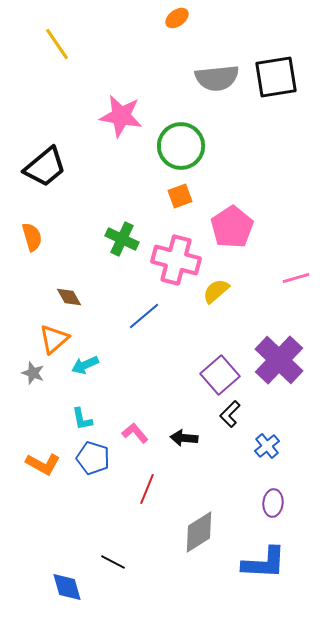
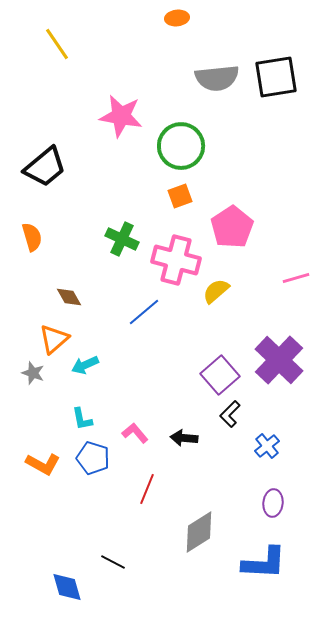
orange ellipse: rotated 30 degrees clockwise
blue line: moved 4 px up
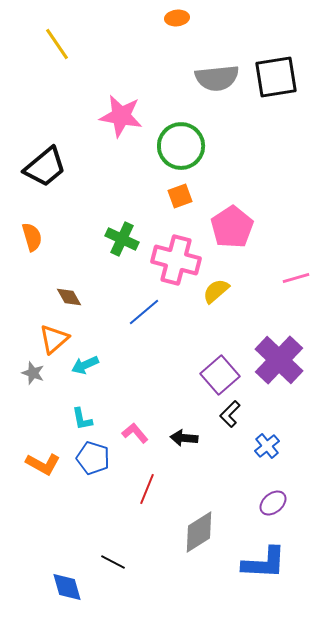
purple ellipse: rotated 44 degrees clockwise
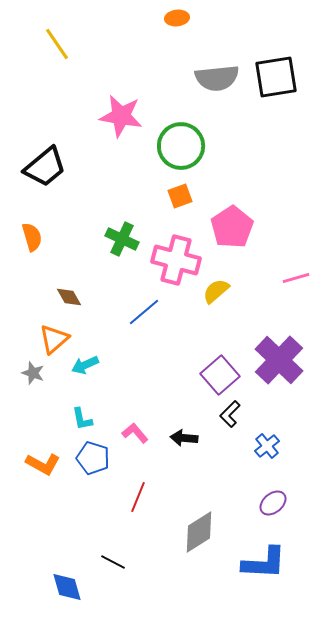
red line: moved 9 px left, 8 px down
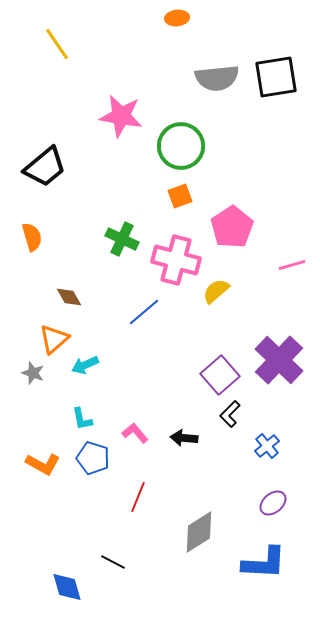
pink line: moved 4 px left, 13 px up
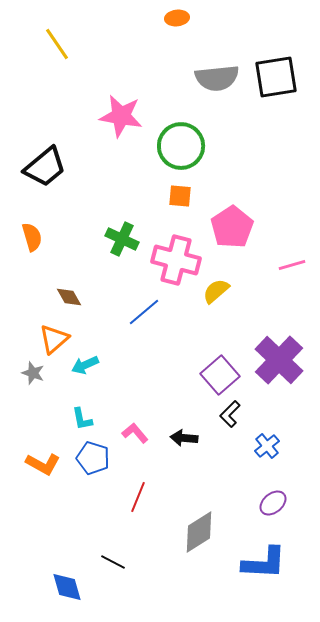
orange square: rotated 25 degrees clockwise
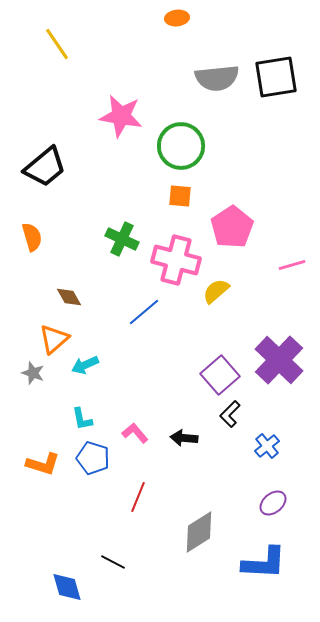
orange L-shape: rotated 12 degrees counterclockwise
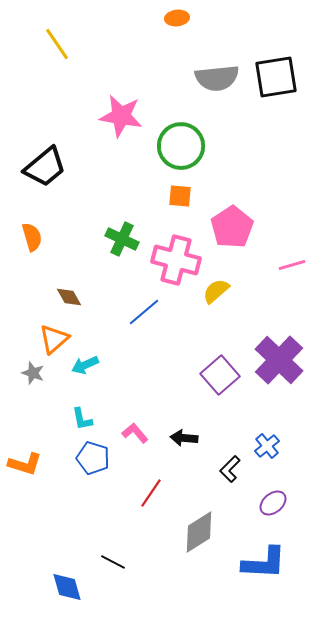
black L-shape: moved 55 px down
orange L-shape: moved 18 px left
red line: moved 13 px right, 4 px up; rotated 12 degrees clockwise
